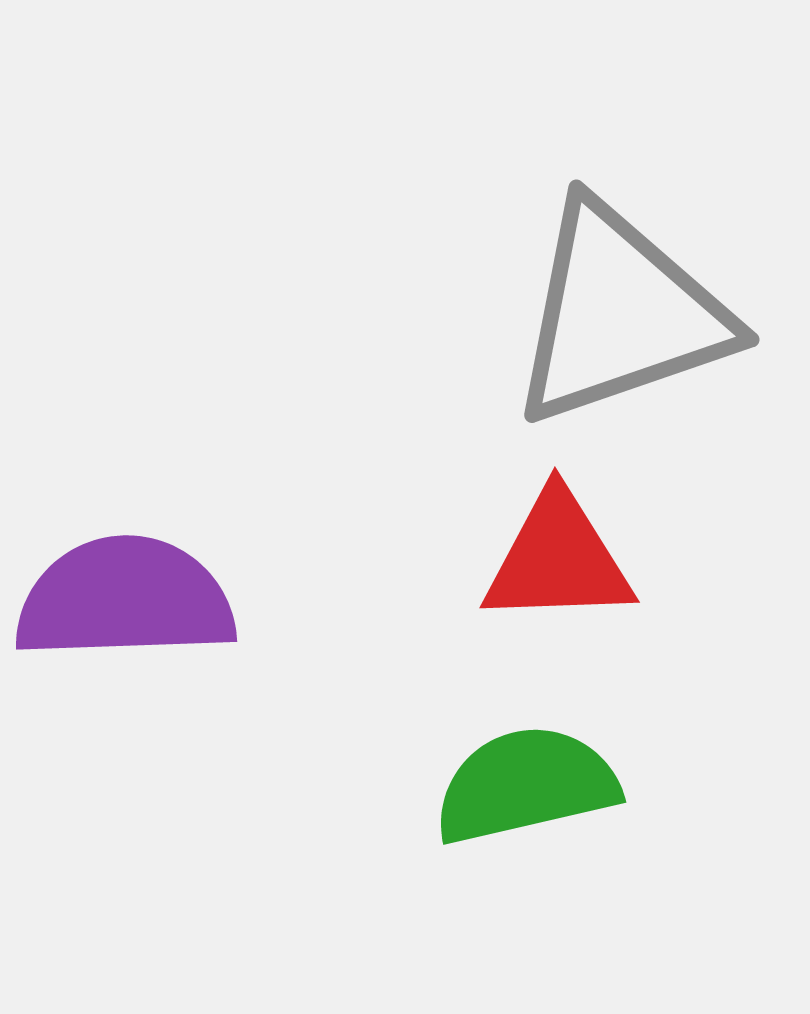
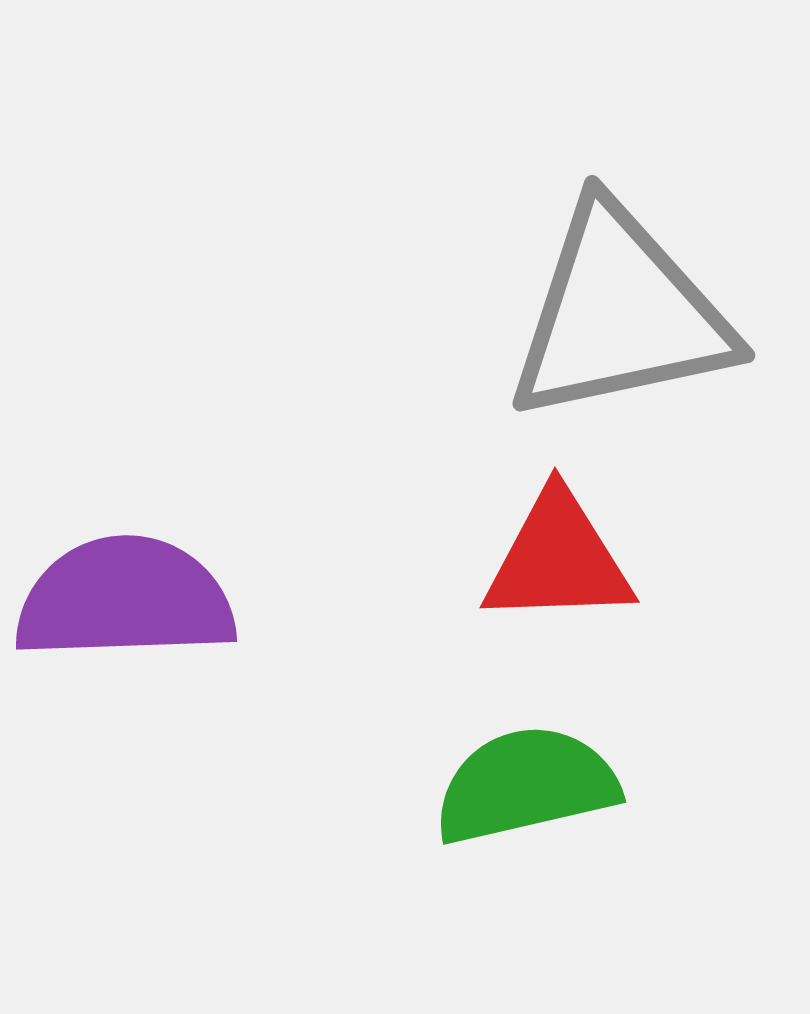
gray triangle: rotated 7 degrees clockwise
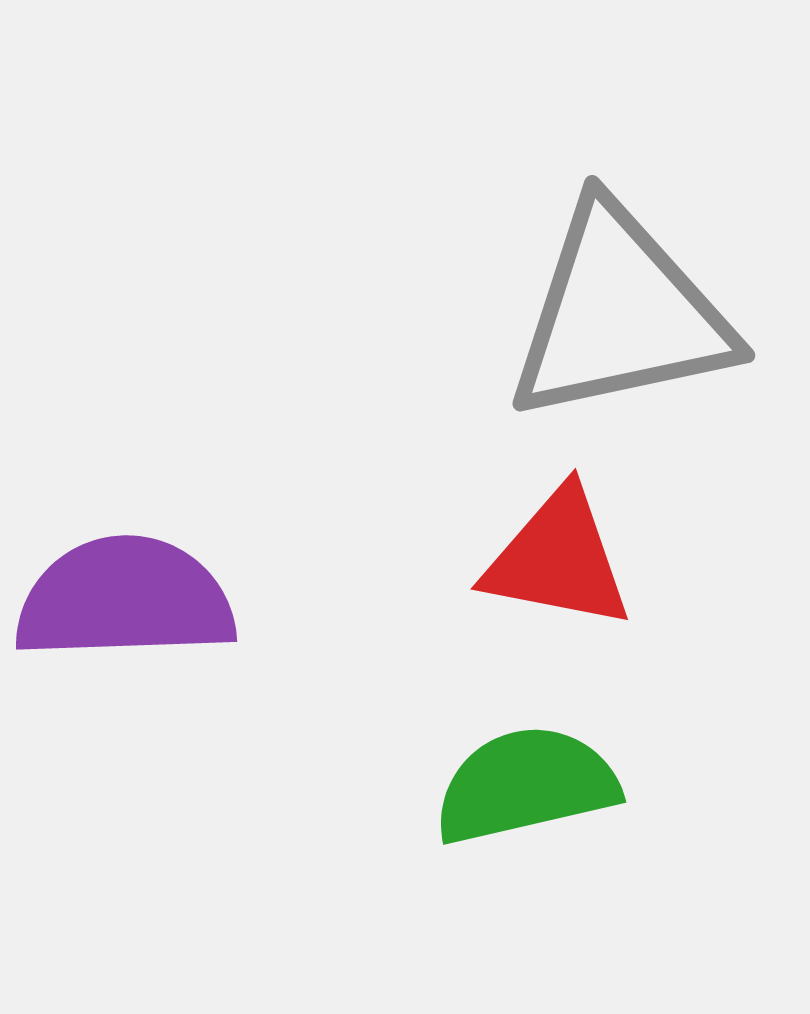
red triangle: rotated 13 degrees clockwise
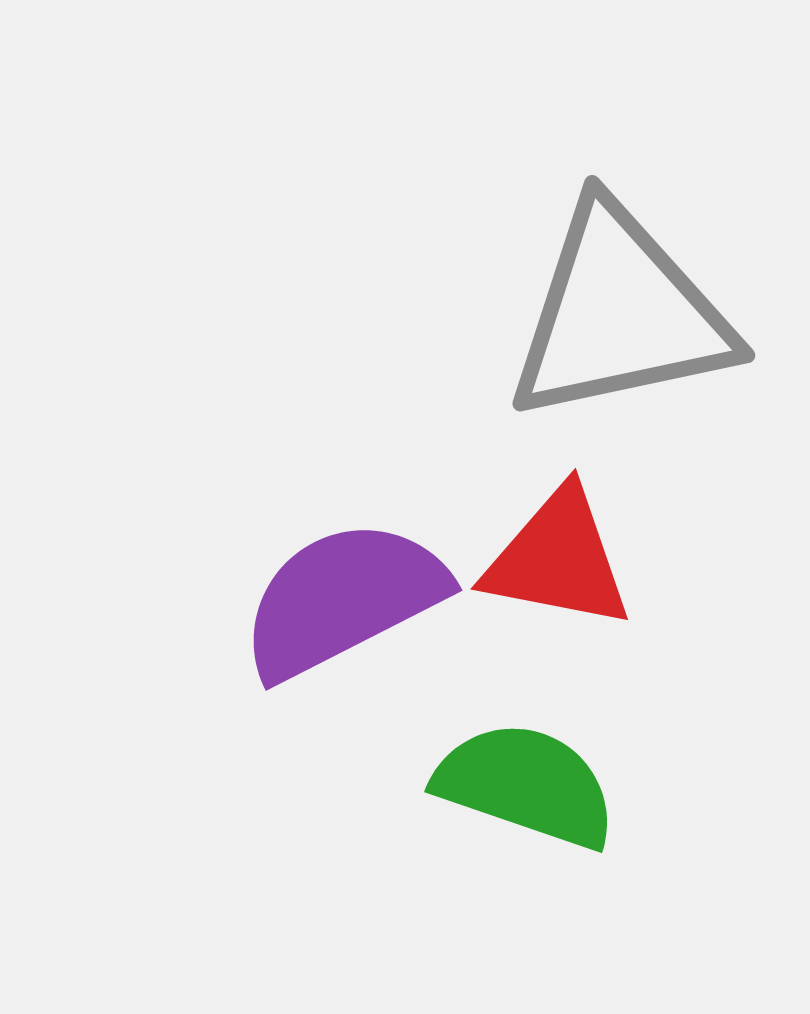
purple semicircle: moved 218 px right; rotated 25 degrees counterclockwise
green semicircle: rotated 32 degrees clockwise
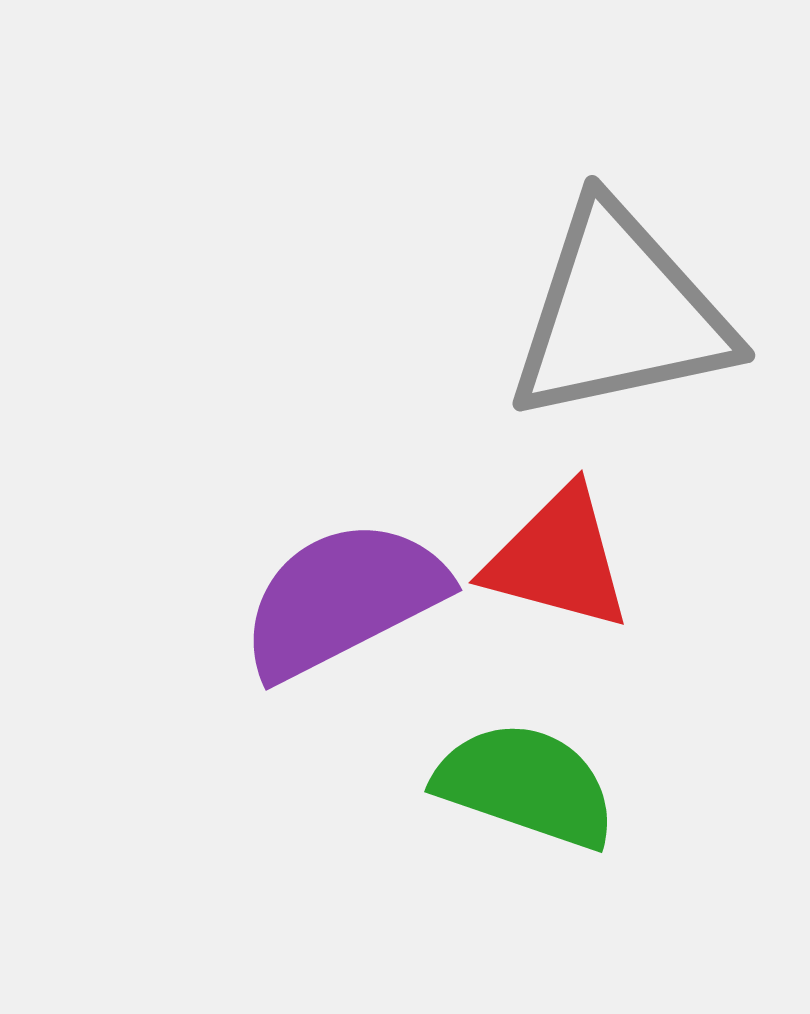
red triangle: rotated 4 degrees clockwise
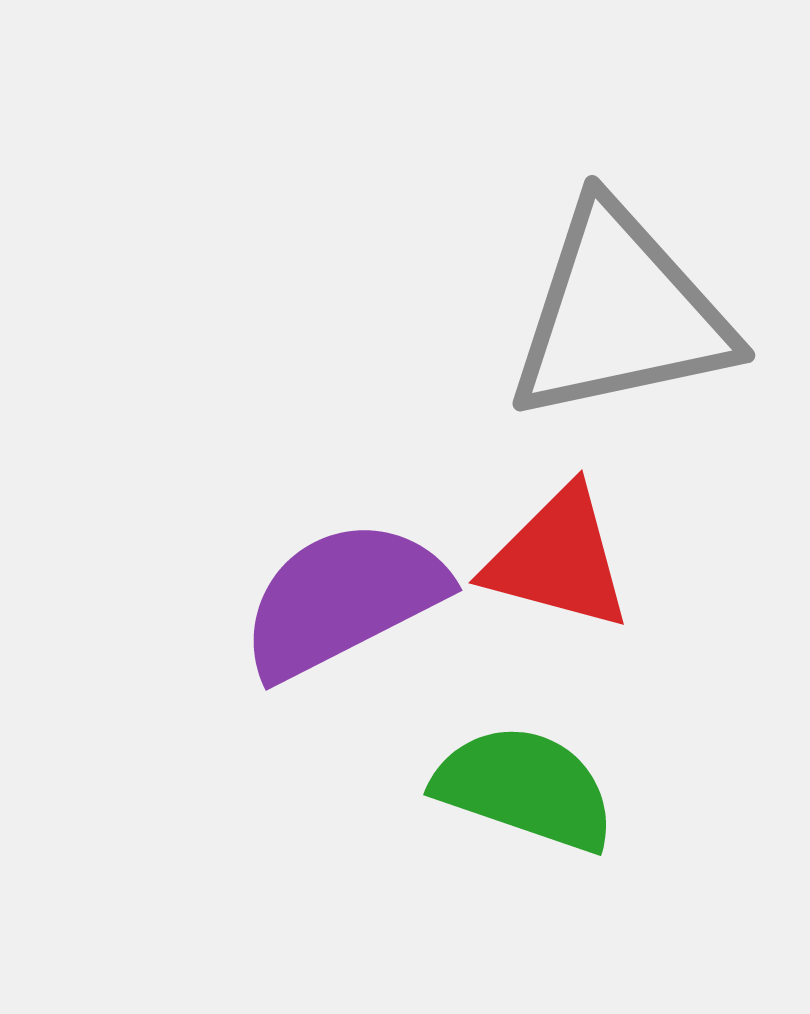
green semicircle: moved 1 px left, 3 px down
